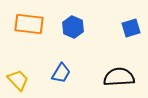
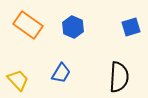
orange rectangle: moved 1 px left, 1 px down; rotated 28 degrees clockwise
blue square: moved 1 px up
black semicircle: rotated 96 degrees clockwise
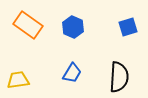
blue square: moved 3 px left
blue trapezoid: moved 11 px right
yellow trapezoid: rotated 55 degrees counterclockwise
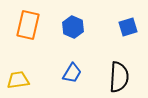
orange rectangle: rotated 68 degrees clockwise
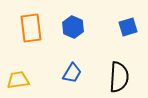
orange rectangle: moved 3 px right, 3 px down; rotated 20 degrees counterclockwise
